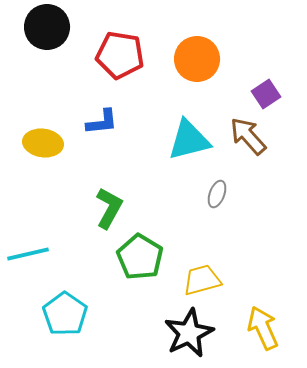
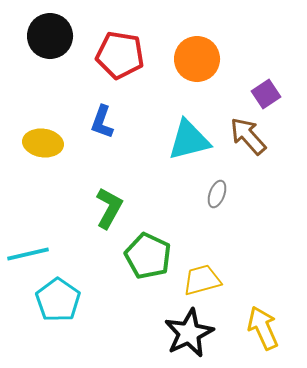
black circle: moved 3 px right, 9 px down
blue L-shape: rotated 116 degrees clockwise
green pentagon: moved 8 px right, 1 px up; rotated 6 degrees counterclockwise
cyan pentagon: moved 7 px left, 14 px up
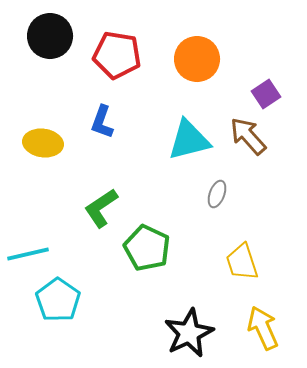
red pentagon: moved 3 px left
green L-shape: moved 8 px left; rotated 153 degrees counterclockwise
green pentagon: moved 1 px left, 8 px up
yellow trapezoid: moved 40 px right, 18 px up; rotated 93 degrees counterclockwise
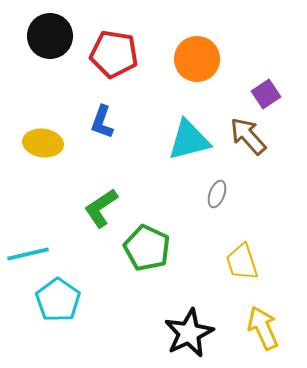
red pentagon: moved 3 px left, 1 px up
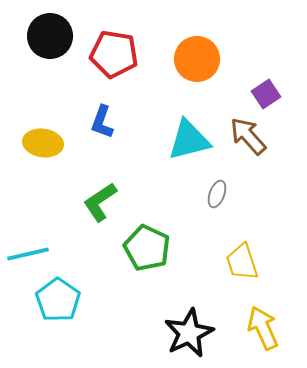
green L-shape: moved 1 px left, 6 px up
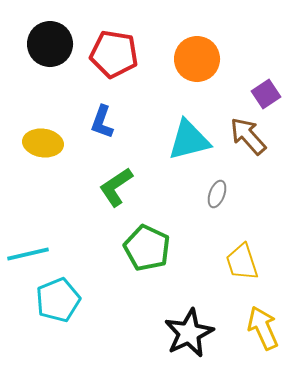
black circle: moved 8 px down
green L-shape: moved 16 px right, 15 px up
cyan pentagon: rotated 15 degrees clockwise
